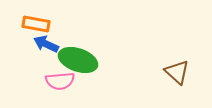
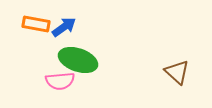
blue arrow: moved 18 px right, 17 px up; rotated 120 degrees clockwise
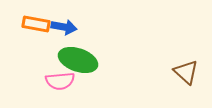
blue arrow: rotated 45 degrees clockwise
brown triangle: moved 9 px right
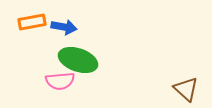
orange rectangle: moved 4 px left, 2 px up; rotated 20 degrees counterclockwise
brown triangle: moved 17 px down
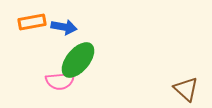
green ellipse: rotated 69 degrees counterclockwise
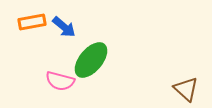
blue arrow: rotated 30 degrees clockwise
green ellipse: moved 13 px right
pink semicircle: rotated 20 degrees clockwise
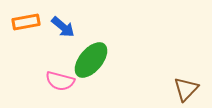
orange rectangle: moved 6 px left
blue arrow: moved 1 px left
brown triangle: rotated 32 degrees clockwise
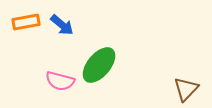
blue arrow: moved 1 px left, 2 px up
green ellipse: moved 8 px right, 5 px down
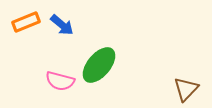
orange rectangle: rotated 12 degrees counterclockwise
